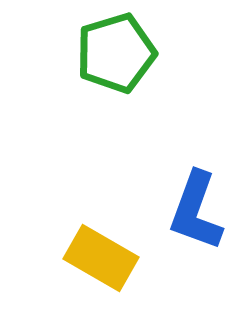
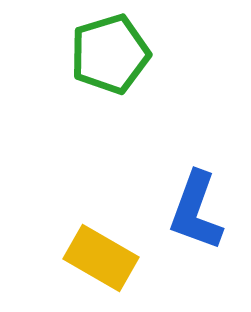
green pentagon: moved 6 px left, 1 px down
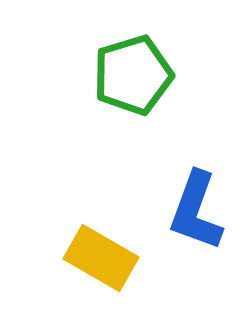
green pentagon: moved 23 px right, 21 px down
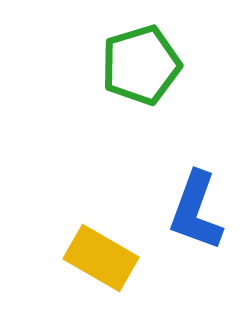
green pentagon: moved 8 px right, 10 px up
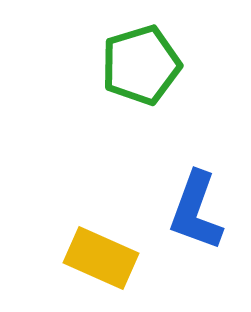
yellow rectangle: rotated 6 degrees counterclockwise
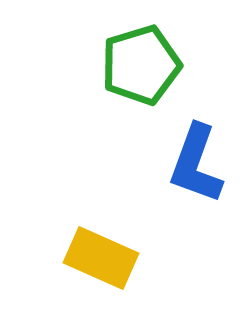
blue L-shape: moved 47 px up
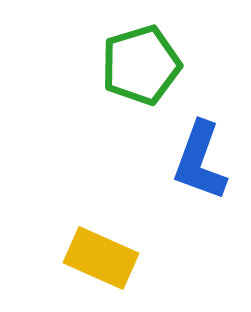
blue L-shape: moved 4 px right, 3 px up
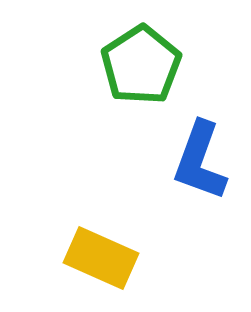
green pentagon: rotated 16 degrees counterclockwise
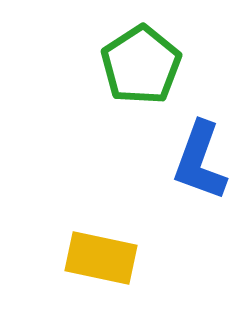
yellow rectangle: rotated 12 degrees counterclockwise
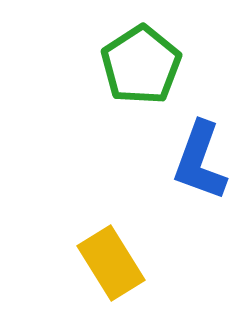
yellow rectangle: moved 10 px right, 5 px down; rotated 46 degrees clockwise
